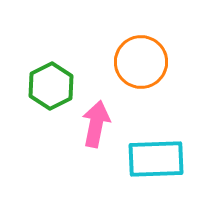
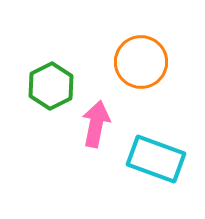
cyan rectangle: rotated 22 degrees clockwise
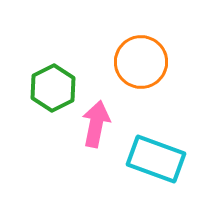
green hexagon: moved 2 px right, 2 px down
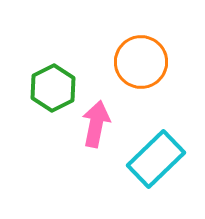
cyan rectangle: rotated 64 degrees counterclockwise
